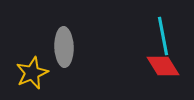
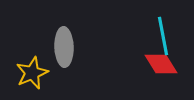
red diamond: moved 2 px left, 2 px up
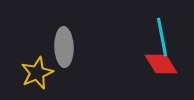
cyan line: moved 1 px left, 1 px down
yellow star: moved 5 px right
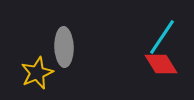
cyan line: rotated 45 degrees clockwise
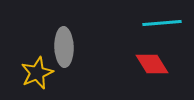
cyan line: moved 14 px up; rotated 51 degrees clockwise
red diamond: moved 9 px left
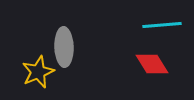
cyan line: moved 2 px down
yellow star: moved 1 px right, 1 px up
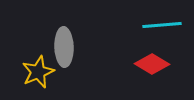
red diamond: rotated 28 degrees counterclockwise
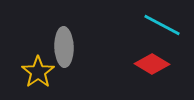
cyan line: rotated 33 degrees clockwise
yellow star: rotated 12 degrees counterclockwise
